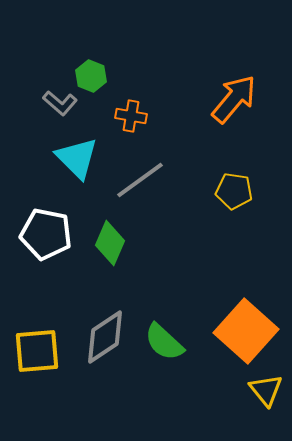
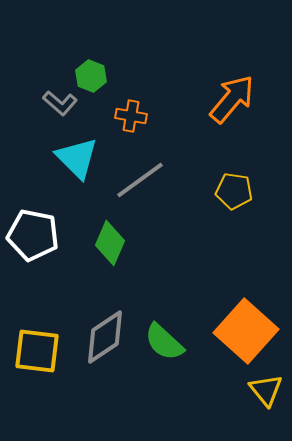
orange arrow: moved 2 px left
white pentagon: moved 13 px left, 1 px down
yellow square: rotated 12 degrees clockwise
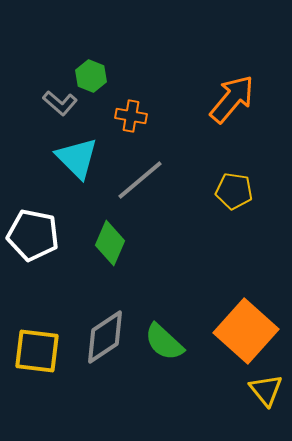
gray line: rotated 4 degrees counterclockwise
